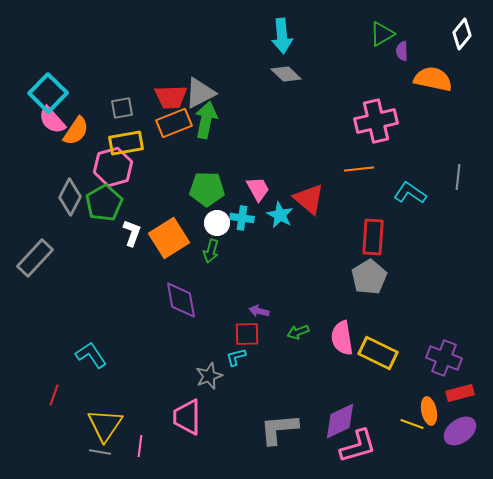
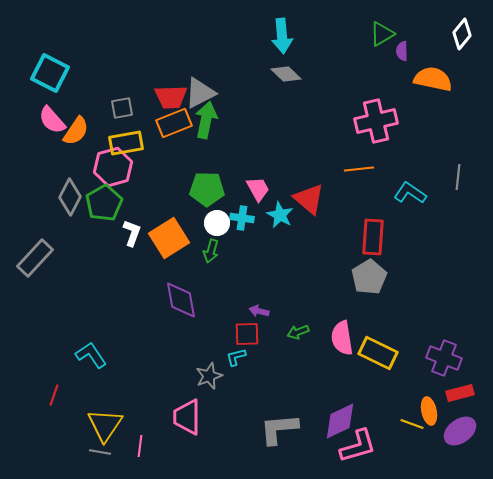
cyan square at (48, 93): moved 2 px right, 20 px up; rotated 18 degrees counterclockwise
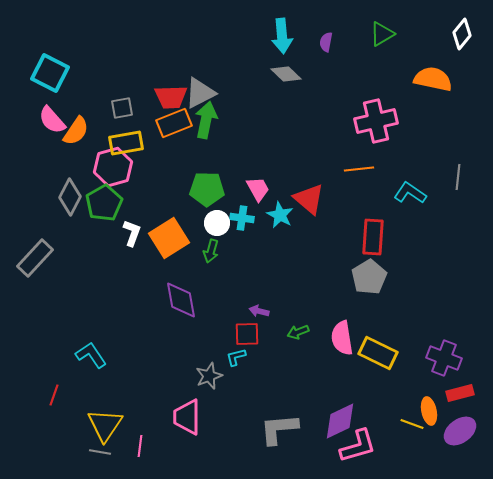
purple semicircle at (402, 51): moved 76 px left, 9 px up; rotated 12 degrees clockwise
